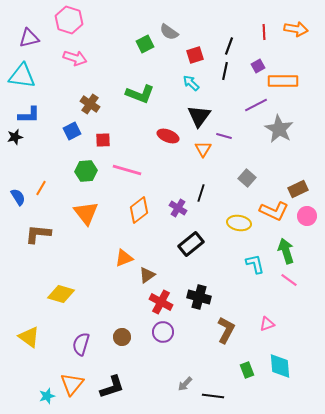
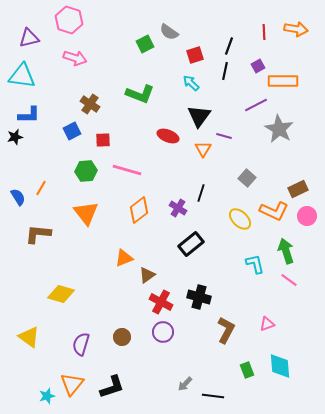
yellow ellipse at (239, 223): moved 1 px right, 4 px up; rotated 35 degrees clockwise
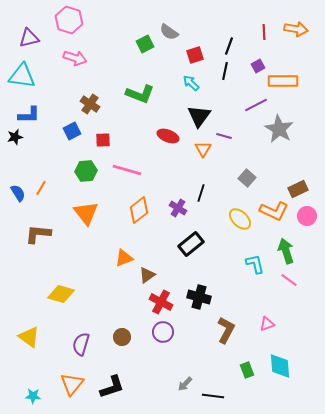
blue semicircle at (18, 197): moved 4 px up
cyan star at (47, 396): moved 14 px left; rotated 21 degrees clockwise
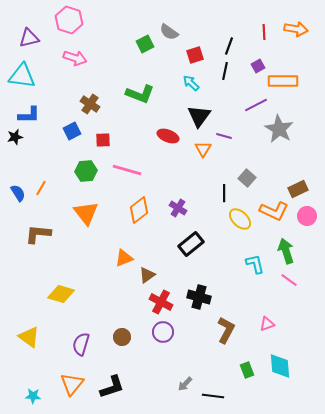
black line at (201, 193): moved 23 px right; rotated 18 degrees counterclockwise
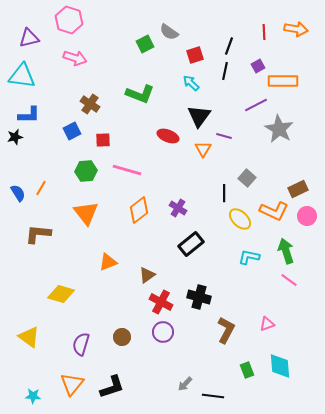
orange triangle at (124, 258): moved 16 px left, 4 px down
cyan L-shape at (255, 264): moved 6 px left, 7 px up; rotated 65 degrees counterclockwise
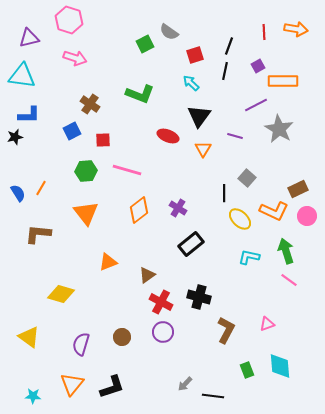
purple line at (224, 136): moved 11 px right
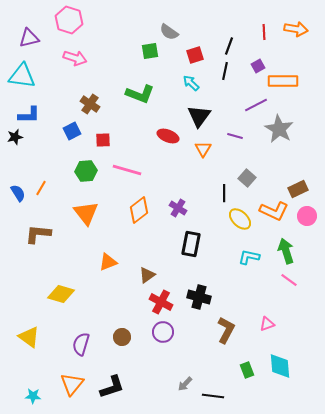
green square at (145, 44): moved 5 px right, 7 px down; rotated 18 degrees clockwise
black rectangle at (191, 244): rotated 40 degrees counterclockwise
